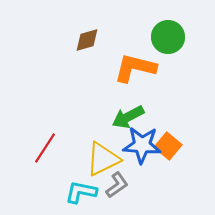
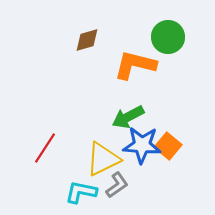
orange L-shape: moved 3 px up
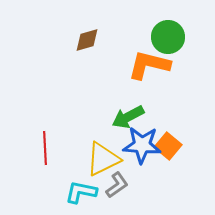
orange L-shape: moved 14 px right
red line: rotated 36 degrees counterclockwise
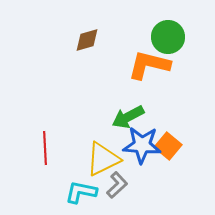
gray L-shape: rotated 8 degrees counterclockwise
